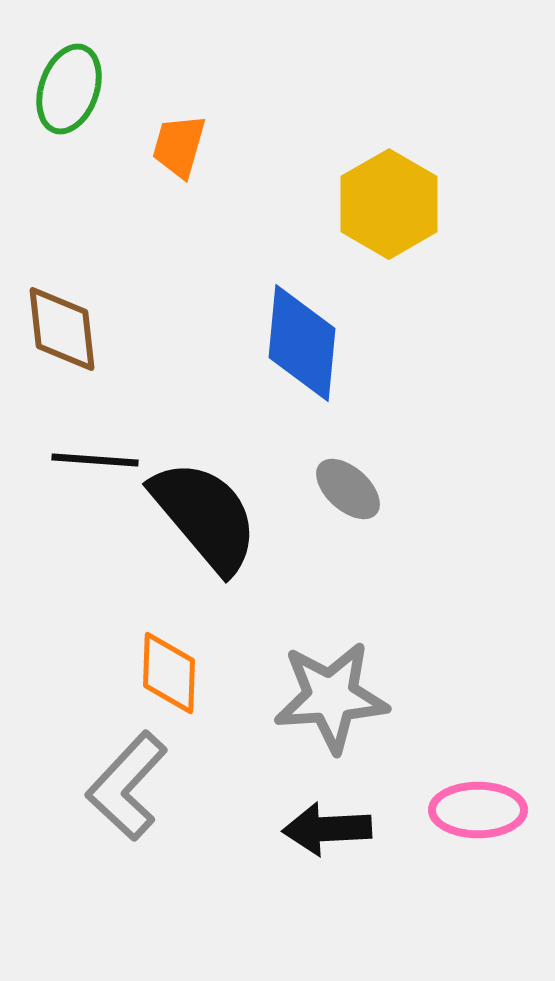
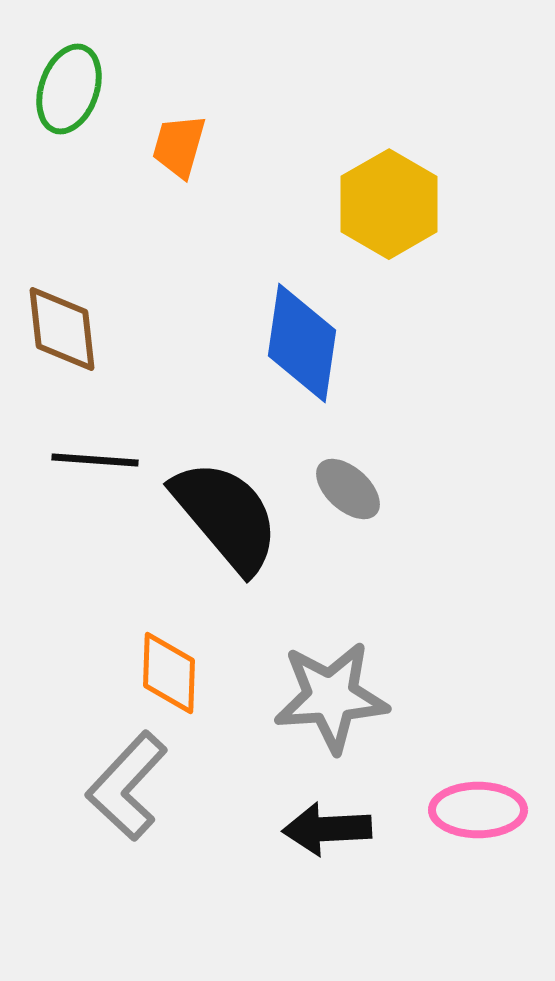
blue diamond: rotated 3 degrees clockwise
black semicircle: moved 21 px right
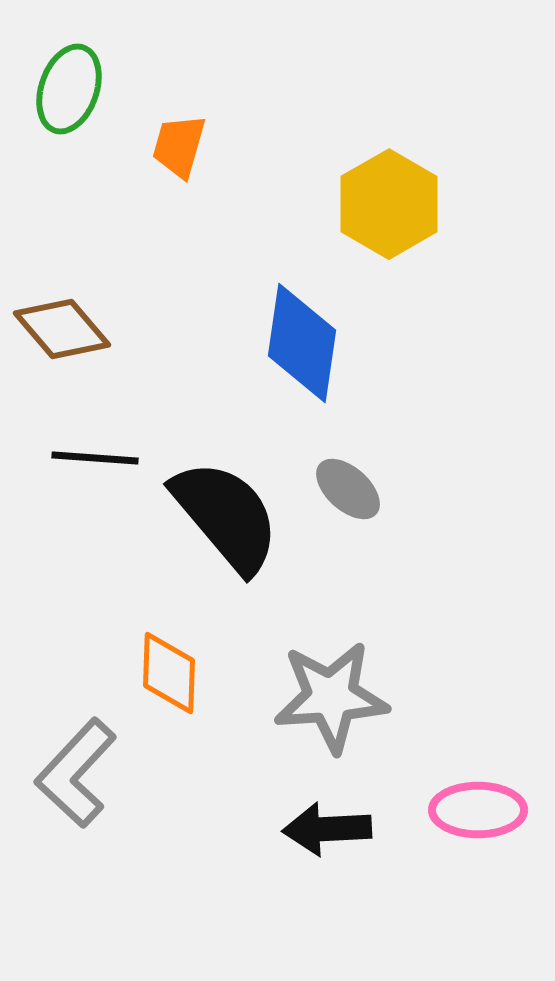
brown diamond: rotated 34 degrees counterclockwise
black line: moved 2 px up
gray L-shape: moved 51 px left, 13 px up
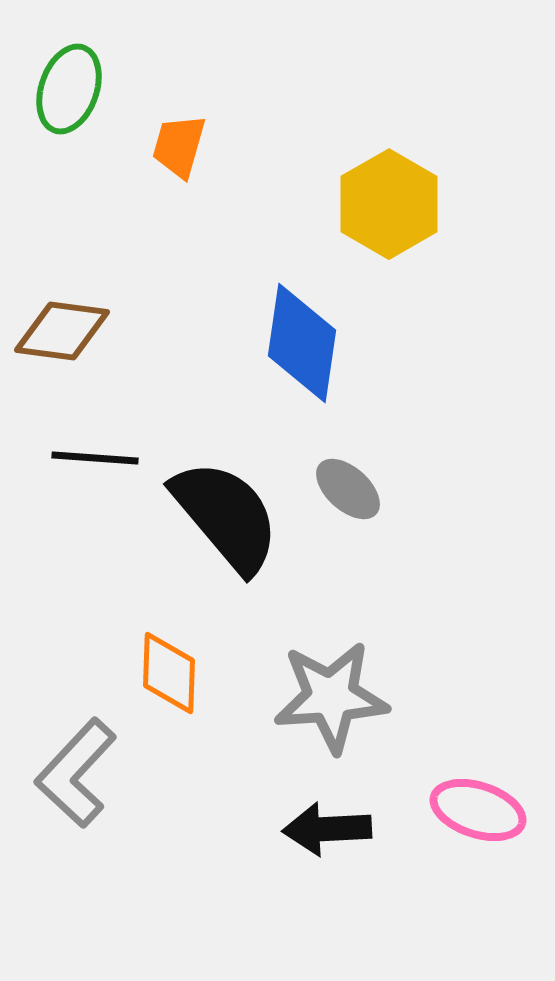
brown diamond: moved 2 px down; rotated 42 degrees counterclockwise
pink ellipse: rotated 18 degrees clockwise
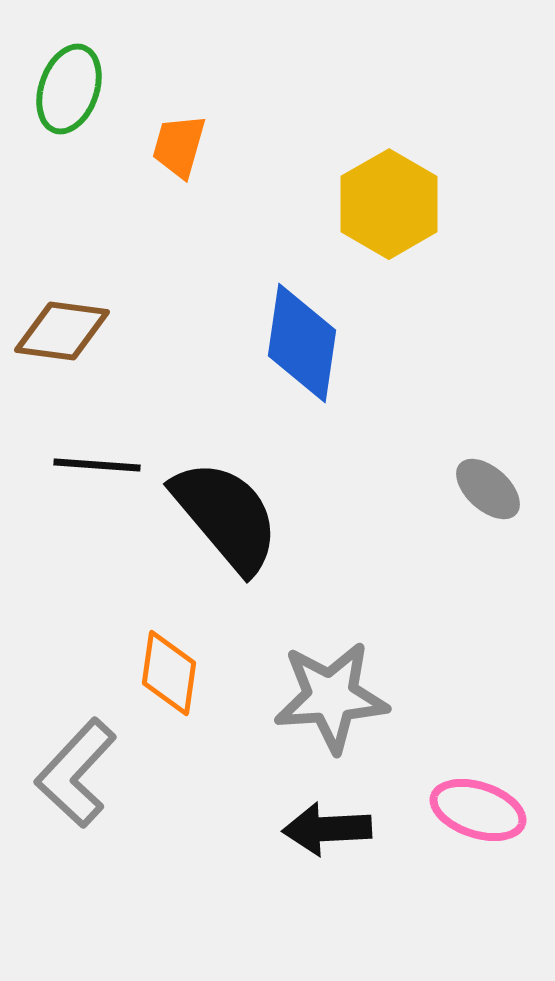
black line: moved 2 px right, 7 px down
gray ellipse: moved 140 px right
orange diamond: rotated 6 degrees clockwise
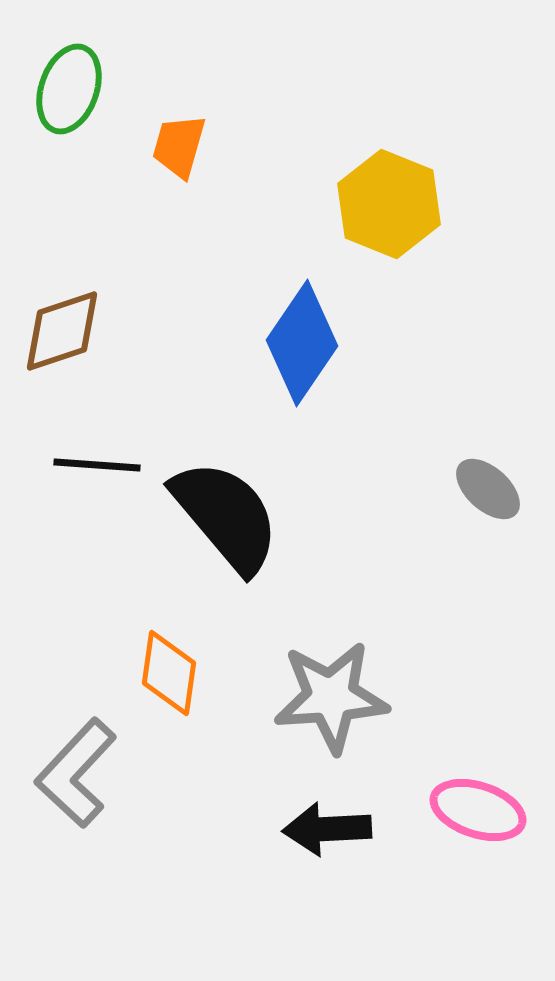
yellow hexagon: rotated 8 degrees counterclockwise
brown diamond: rotated 26 degrees counterclockwise
blue diamond: rotated 26 degrees clockwise
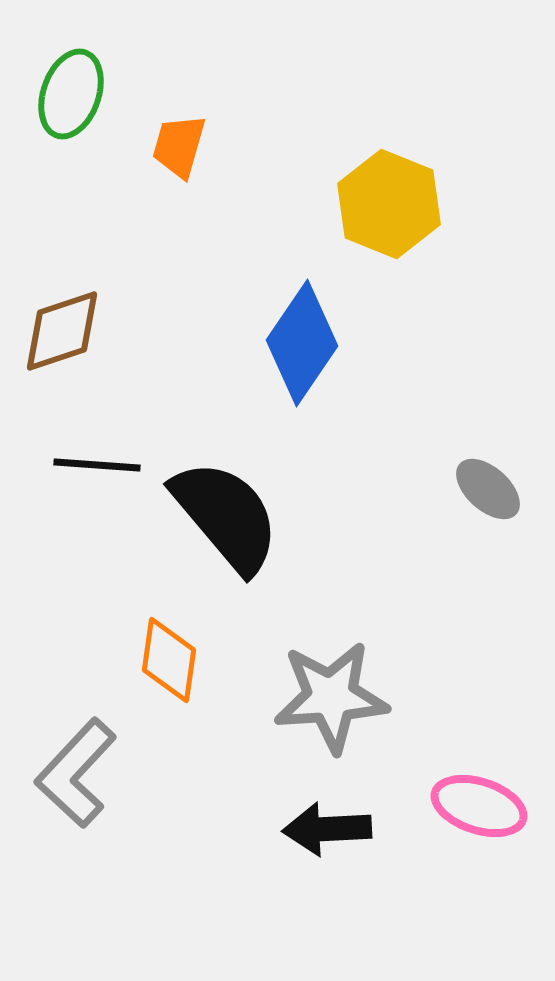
green ellipse: moved 2 px right, 5 px down
orange diamond: moved 13 px up
pink ellipse: moved 1 px right, 4 px up
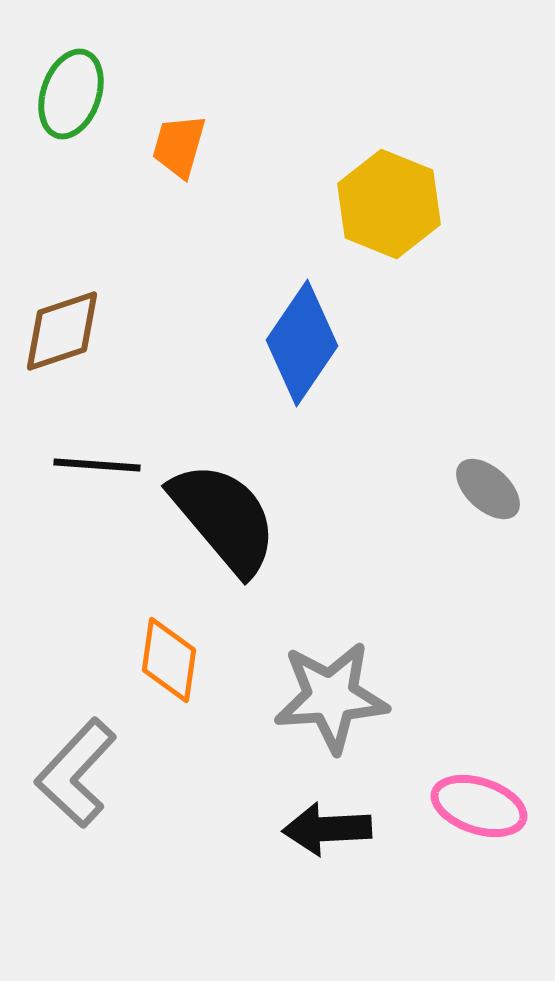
black semicircle: moved 2 px left, 2 px down
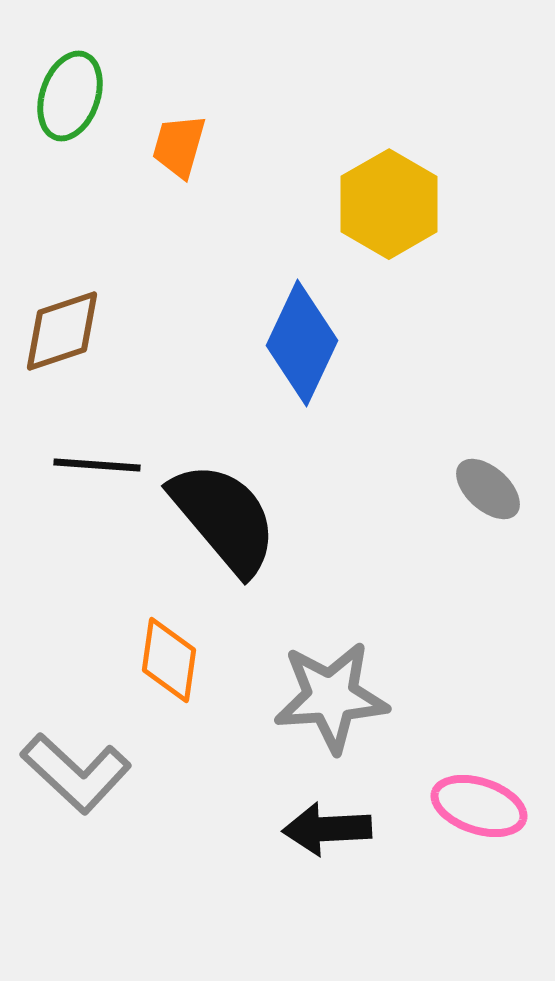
green ellipse: moved 1 px left, 2 px down
yellow hexagon: rotated 8 degrees clockwise
blue diamond: rotated 9 degrees counterclockwise
gray L-shape: rotated 90 degrees counterclockwise
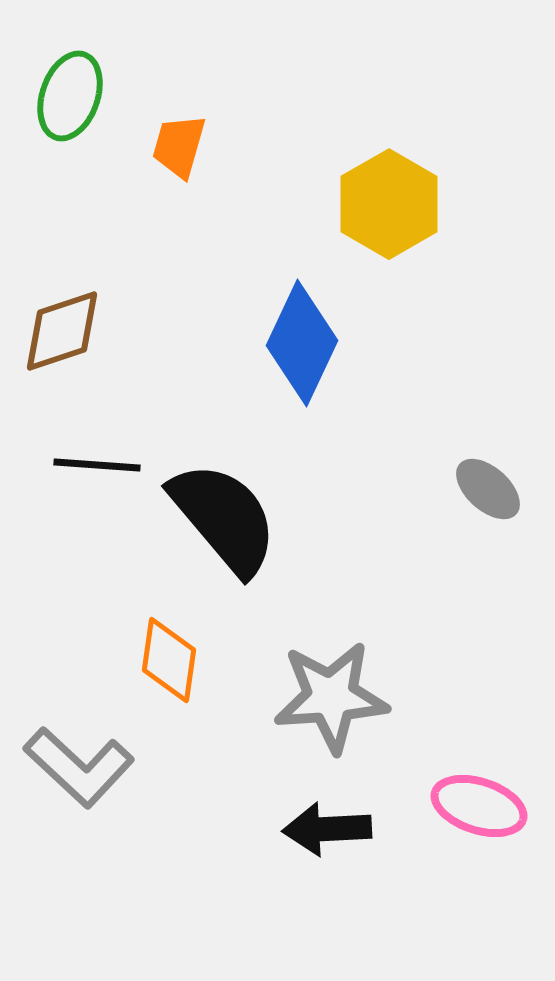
gray L-shape: moved 3 px right, 6 px up
